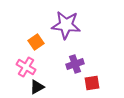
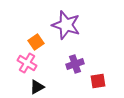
purple star: rotated 12 degrees clockwise
pink cross: moved 1 px right, 4 px up
red square: moved 6 px right, 2 px up
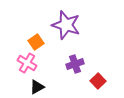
red square: rotated 35 degrees counterclockwise
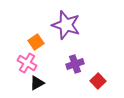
black triangle: moved 4 px up
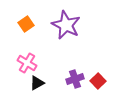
purple star: rotated 8 degrees clockwise
orange square: moved 10 px left, 18 px up
purple cross: moved 15 px down
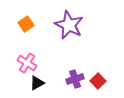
purple star: moved 3 px right
